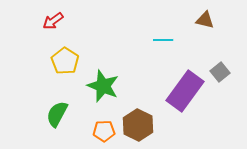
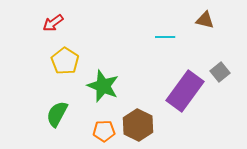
red arrow: moved 2 px down
cyan line: moved 2 px right, 3 px up
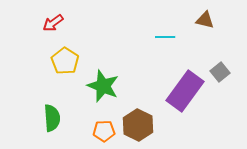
green semicircle: moved 5 px left, 4 px down; rotated 148 degrees clockwise
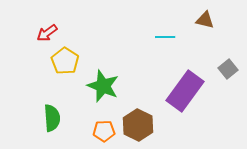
red arrow: moved 6 px left, 10 px down
gray square: moved 8 px right, 3 px up
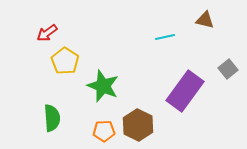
cyan line: rotated 12 degrees counterclockwise
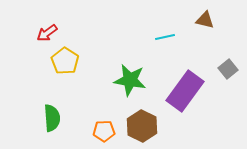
green star: moved 27 px right, 6 px up; rotated 12 degrees counterclockwise
brown hexagon: moved 4 px right, 1 px down
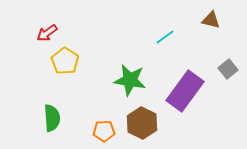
brown triangle: moved 6 px right
cyan line: rotated 24 degrees counterclockwise
brown hexagon: moved 3 px up
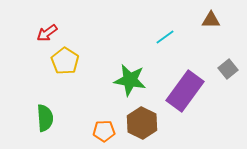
brown triangle: rotated 12 degrees counterclockwise
green semicircle: moved 7 px left
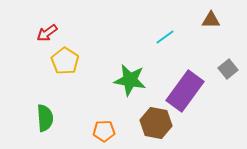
brown hexagon: moved 14 px right; rotated 16 degrees counterclockwise
